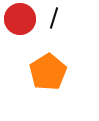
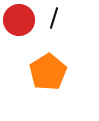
red circle: moved 1 px left, 1 px down
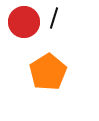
red circle: moved 5 px right, 2 px down
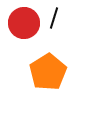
red circle: moved 1 px down
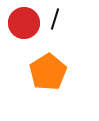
black line: moved 1 px right, 1 px down
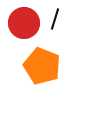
orange pentagon: moved 6 px left, 6 px up; rotated 18 degrees counterclockwise
